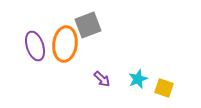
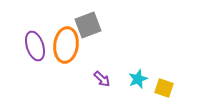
orange ellipse: moved 1 px right, 1 px down
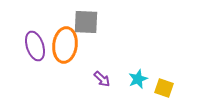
gray square: moved 2 px left, 3 px up; rotated 24 degrees clockwise
orange ellipse: moved 1 px left
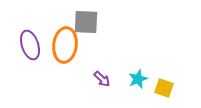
purple ellipse: moved 5 px left, 1 px up
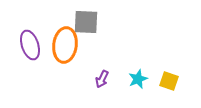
purple arrow: rotated 72 degrees clockwise
yellow square: moved 5 px right, 7 px up
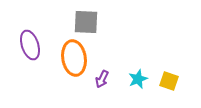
orange ellipse: moved 9 px right, 13 px down; rotated 16 degrees counterclockwise
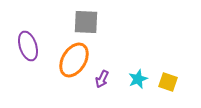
purple ellipse: moved 2 px left, 1 px down
orange ellipse: moved 2 px down; rotated 40 degrees clockwise
yellow square: moved 1 px left, 1 px down
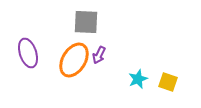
purple ellipse: moved 7 px down
purple arrow: moved 3 px left, 24 px up
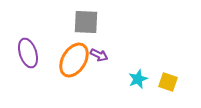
purple arrow: rotated 90 degrees counterclockwise
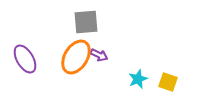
gray square: rotated 8 degrees counterclockwise
purple ellipse: moved 3 px left, 6 px down; rotated 12 degrees counterclockwise
orange ellipse: moved 2 px right, 3 px up
